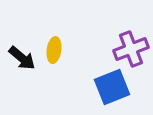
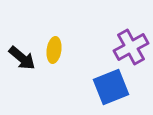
purple cross: moved 2 px up; rotated 8 degrees counterclockwise
blue square: moved 1 px left
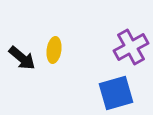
blue square: moved 5 px right, 6 px down; rotated 6 degrees clockwise
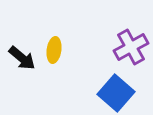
blue square: rotated 33 degrees counterclockwise
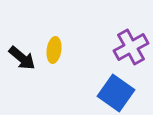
blue square: rotated 6 degrees counterclockwise
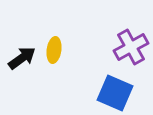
black arrow: rotated 76 degrees counterclockwise
blue square: moved 1 px left; rotated 12 degrees counterclockwise
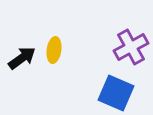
blue square: moved 1 px right
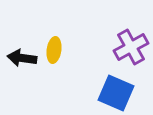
black arrow: rotated 136 degrees counterclockwise
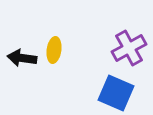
purple cross: moved 2 px left, 1 px down
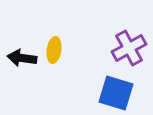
blue square: rotated 6 degrees counterclockwise
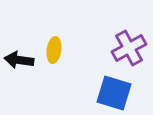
black arrow: moved 3 px left, 2 px down
blue square: moved 2 px left
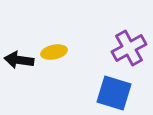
yellow ellipse: moved 2 px down; rotated 70 degrees clockwise
